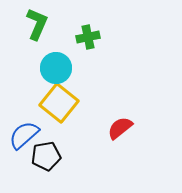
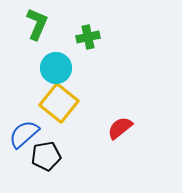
blue semicircle: moved 1 px up
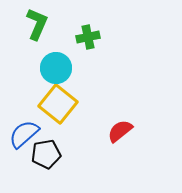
yellow square: moved 1 px left, 1 px down
red semicircle: moved 3 px down
black pentagon: moved 2 px up
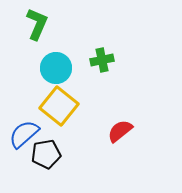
green cross: moved 14 px right, 23 px down
yellow square: moved 1 px right, 2 px down
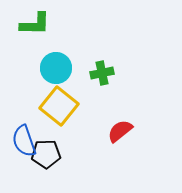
green L-shape: moved 2 px left; rotated 68 degrees clockwise
green cross: moved 13 px down
blue semicircle: moved 7 px down; rotated 68 degrees counterclockwise
black pentagon: rotated 8 degrees clockwise
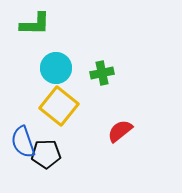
blue semicircle: moved 1 px left, 1 px down
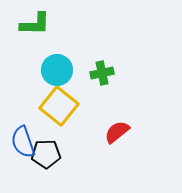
cyan circle: moved 1 px right, 2 px down
red semicircle: moved 3 px left, 1 px down
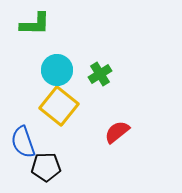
green cross: moved 2 px left, 1 px down; rotated 20 degrees counterclockwise
black pentagon: moved 13 px down
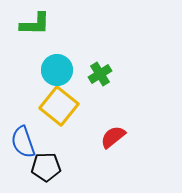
red semicircle: moved 4 px left, 5 px down
